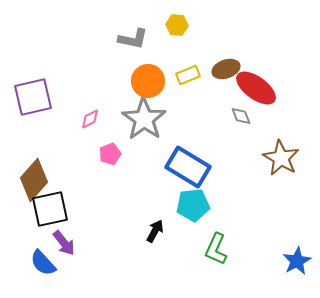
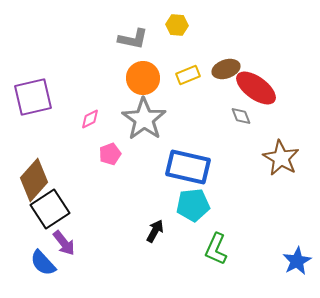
orange circle: moved 5 px left, 3 px up
blue rectangle: rotated 18 degrees counterclockwise
black square: rotated 21 degrees counterclockwise
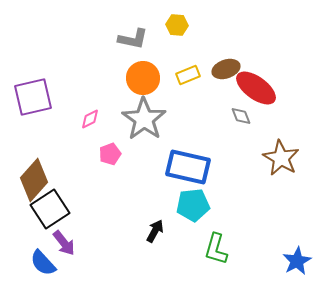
green L-shape: rotated 8 degrees counterclockwise
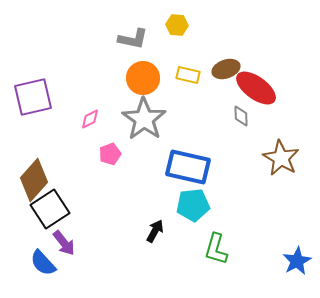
yellow rectangle: rotated 35 degrees clockwise
gray diamond: rotated 20 degrees clockwise
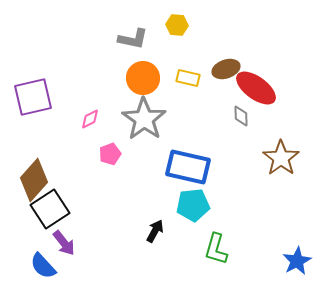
yellow rectangle: moved 3 px down
brown star: rotated 6 degrees clockwise
blue semicircle: moved 3 px down
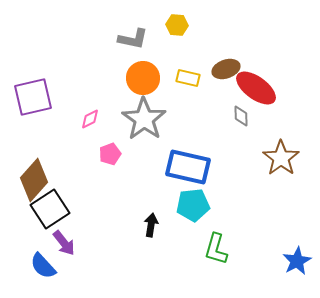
black arrow: moved 4 px left, 6 px up; rotated 20 degrees counterclockwise
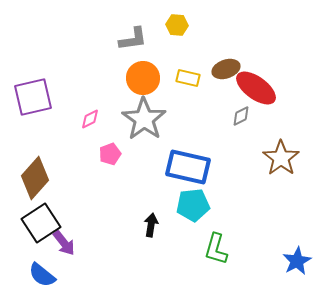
gray L-shape: rotated 20 degrees counterclockwise
gray diamond: rotated 65 degrees clockwise
brown diamond: moved 1 px right, 2 px up
black square: moved 9 px left, 14 px down
blue semicircle: moved 1 px left, 9 px down; rotated 8 degrees counterclockwise
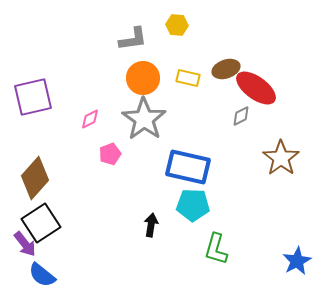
cyan pentagon: rotated 8 degrees clockwise
purple arrow: moved 39 px left, 1 px down
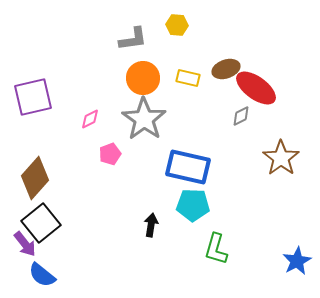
black square: rotated 6 degrees counterclockwise
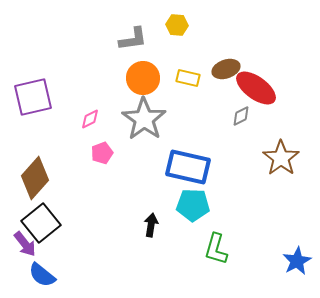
pink pentagon: moved 8 px left, 1 px up
